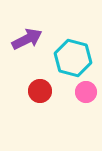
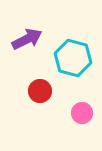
pink circle: moved 4 px left, 21 px down
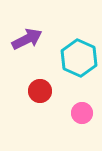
cyan hexagon: moved 6 px right; rotated 9 degrees clockwise
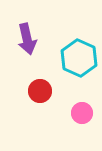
purple arrow: rotated 104 degrees clockwise
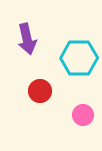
cyan hexagon: rotated 24 degrees counterclockwise
pink circle: moved 1 px right, 2 px down
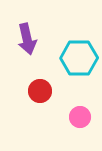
pink circle: moved 3 px left, 2 px down
